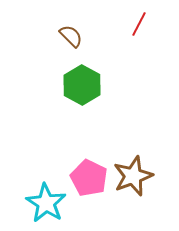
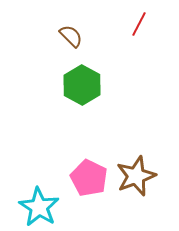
brown star: moved 3 px right
cyan star: moved 7 px left, 4 px down
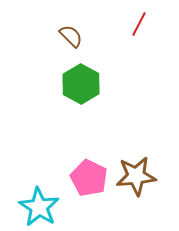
green hexagon: moved 1 px left, 1 px up
brown star: rotated 15 degrees clockwise
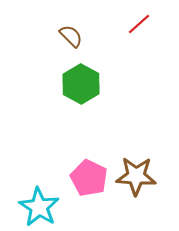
red line: rotated 20 degrees clockwise
brown star: rotated 9 degrees clockwise
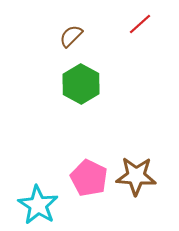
red line: moved 1 px right
brown semicircle: rotated 90 degrees counterclockwise
cyan star: moved 1 px left, 2 px up
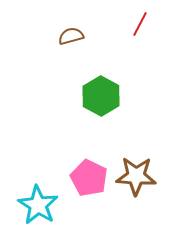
red line: rotated 20 degrees counterclockwise
brown semicircle: rotated 30 degrees clockwise
green hexagon: moved 20 px right, 12 px down
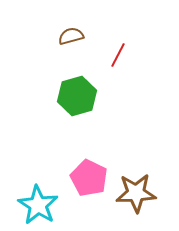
red line: moved 22 px left, 31 px down
green hexagon: moved 24 px left; rotated 15 degrees clockwise
brown star: moved 17 px down; rotated 6 degrees counterclockwise
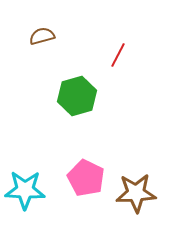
brown semicircle: moved 29 px left
pink pentagon: moved 3 px left
cyan star: moved 13 px left, 15 px up; rotated 30 degrees counterclockwise
